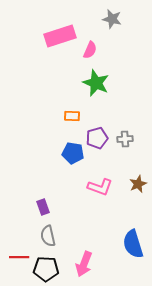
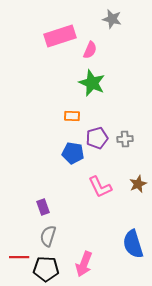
green star: moved 4 px left
pink L-shape: rotated 45 degrees clockwise
gray semicircle: rotated 30 degrees clockwise
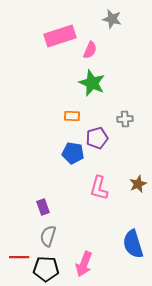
gray cross: moved 20 px up
pink L-shape: moved 1 px left, 1 px down; rotated 40 degrees clockwise
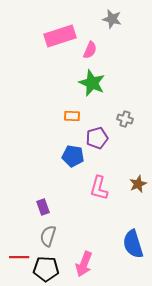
gray cross: rotated 21 degrees clockwise
blue pentagon: moved 3 px down
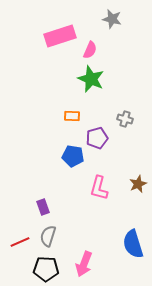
green star: moved 1 px left, 4 px up
red line: moved 1 px right, 15 px up; rotated 24 degrees counterclockwise
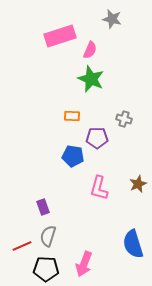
gray cross: moved 1 px left
purple pentagon: rotated 15 degrees clockwise
red line: moved 2 px right, 4 px down
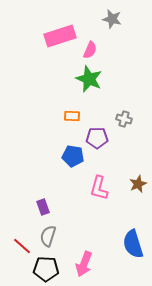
green star: moved 2 px left
red line: rotated 66 degrees clockwise
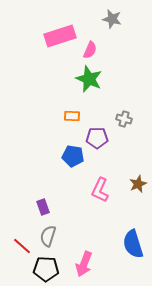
pink L-shape: moved 1 px right, 2 px down; rotated 10 degrees clockwise
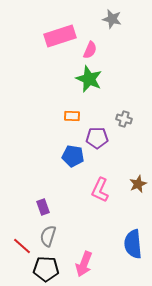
blue semicircle: rotated 12 degrees clockwise
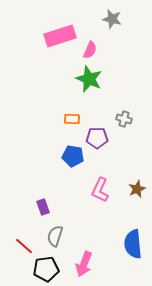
orange rectangle: moved 3 px down
brown star: moved 1 px left, 5 px down
gray semicircle: moved 7 px right
red line: moved 2 px right
black pentagon: rotated 10 degrees counterclockwise
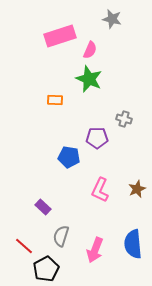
orange rectangle: moved 17 px left, 19 px up
blue pentagon: moved 4 px left, 1 px down
purple rectangle: rotated 28 degrees counterclockwise
gray semicircle: moved 6 px right
pink arrow: moved 11 px right, 14 px up
black pentagon: rotated 20 degrees counterclockwise
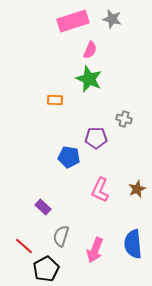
pink rectangle: moved 13 px right, 15 px up
purple pentagon: moved 1 px left
